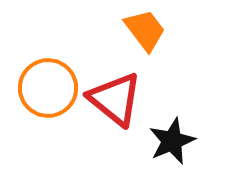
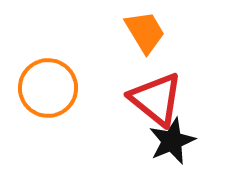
orange trapezoid: moved 2 px down; rotated 6 degrees clockwise
red triangle: moved 41 px right
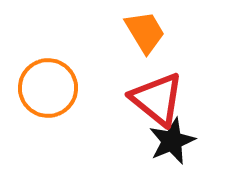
red triangle: moved 1 px right
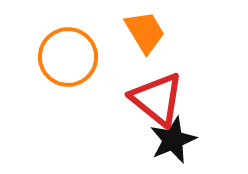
orange circle: moved 20 px right, 31 px up
black star: moved 1 px right, 1 px up
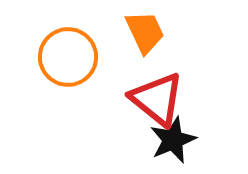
orange trapezoid: rotated 6 degrees clockwise
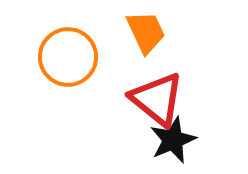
orange trapezoid: moved 1 px right
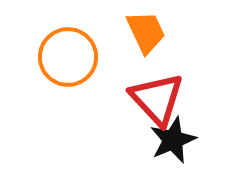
red triangle: rotated 8 degrees clockwise
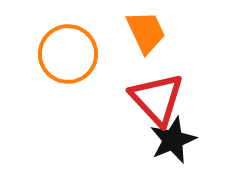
orange circle: moved 3 px up
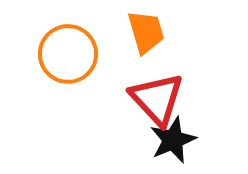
orange trapezoid: rotated 9 degrees clockwise
